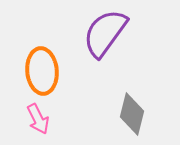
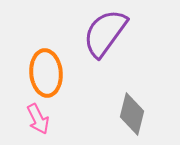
orange ellipse: moved 4 px right, 2 px down
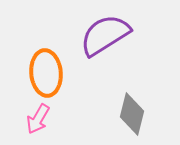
purple semicircle: moved 2 px down; rotated 22 degrees clockwise
pink arrow: rotated 56 degrees clockwise
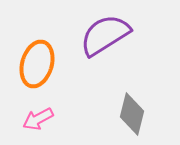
orange ellipse: moved 9 px left, 9 px up; rotated 21 degrees clockwise
pink arrow: rotated 32 degrees clockwise
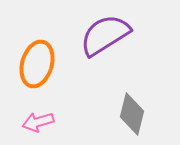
pink arrow: moved 3 px down; rotated 12 degrees clockwise
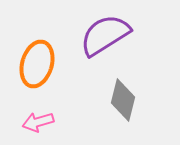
gray diamond: moved 9 px left, 14 px up
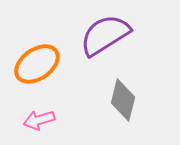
orange ellipse: rotated 39 degrees clockwise
pink arrow: moved 1 px right, 2 px up
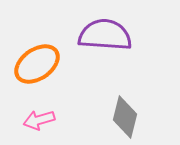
purple semicircle: rotated 36 degrees clockwise
gray diamond: moved 2 px right, 17 px down
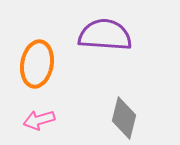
orange ellipse: rotated 45 degrees counterclockwise
gray diamond: moved 1 px left, 1 px down
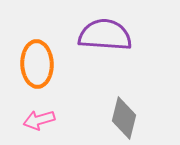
orange ellipse: rotated 12 degrees counterclockwise
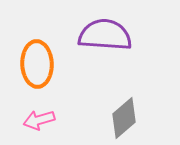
gray diamond: rotated 36 degrees clockwise
